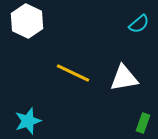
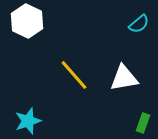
yellow line: moved 1 px right, 2 px down; rotated 24 degrees clockwise
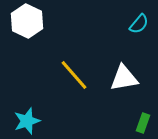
cyan semicircle: rotated 10 degrees counterclockwise
cyan star: moved 1 px left
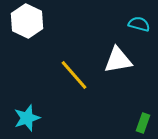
cyan semicircle: rotated 115 degrees counterclockwise
white triangle: moved 6 px left, 18 px up
cyan star: moved 3 px up
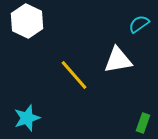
cyan semicircle: rotated 50 degrees counterclockwise
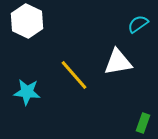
cyan semicircle: moved 1 px left
white triangle: moved 2 px down
cyan star: moved 26 px up; rotated 24 degrees clockwise
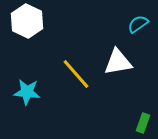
yellow line: moved 2 px right, 1 px up
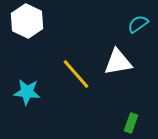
green rectangle: moved 12 px left
